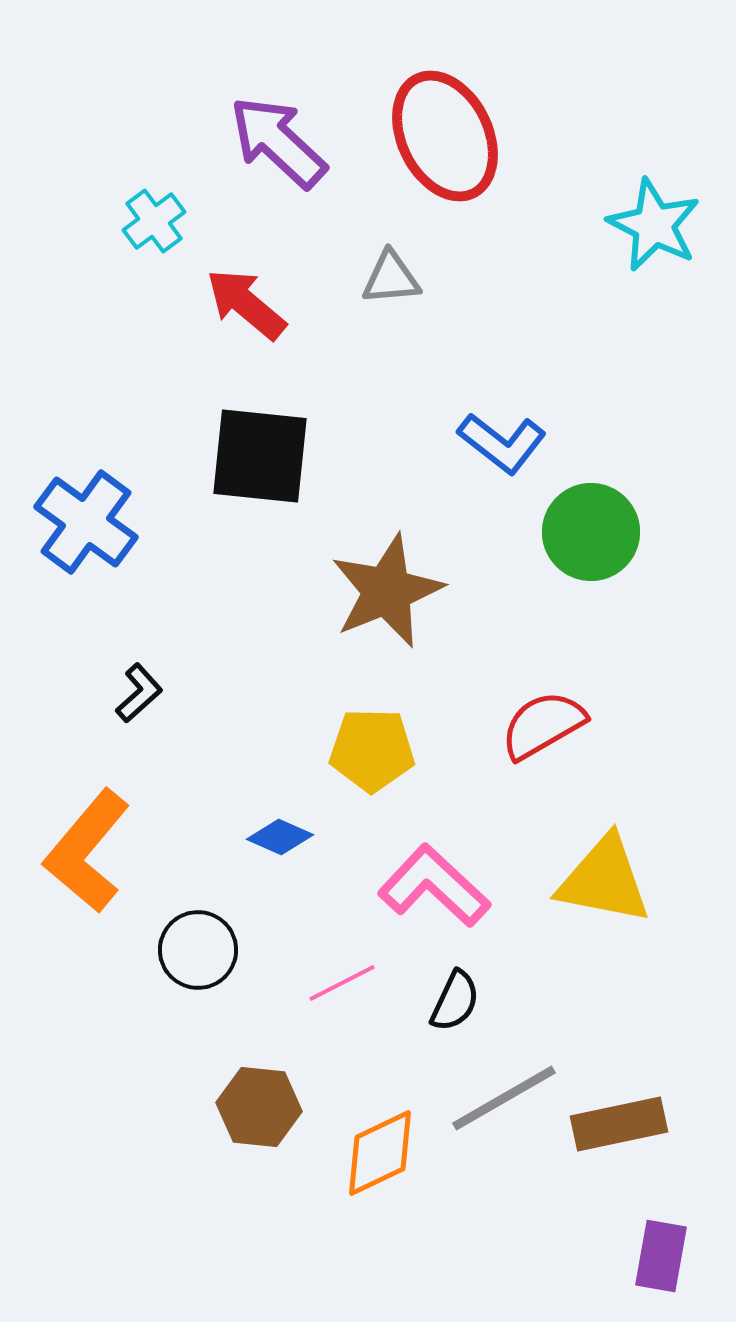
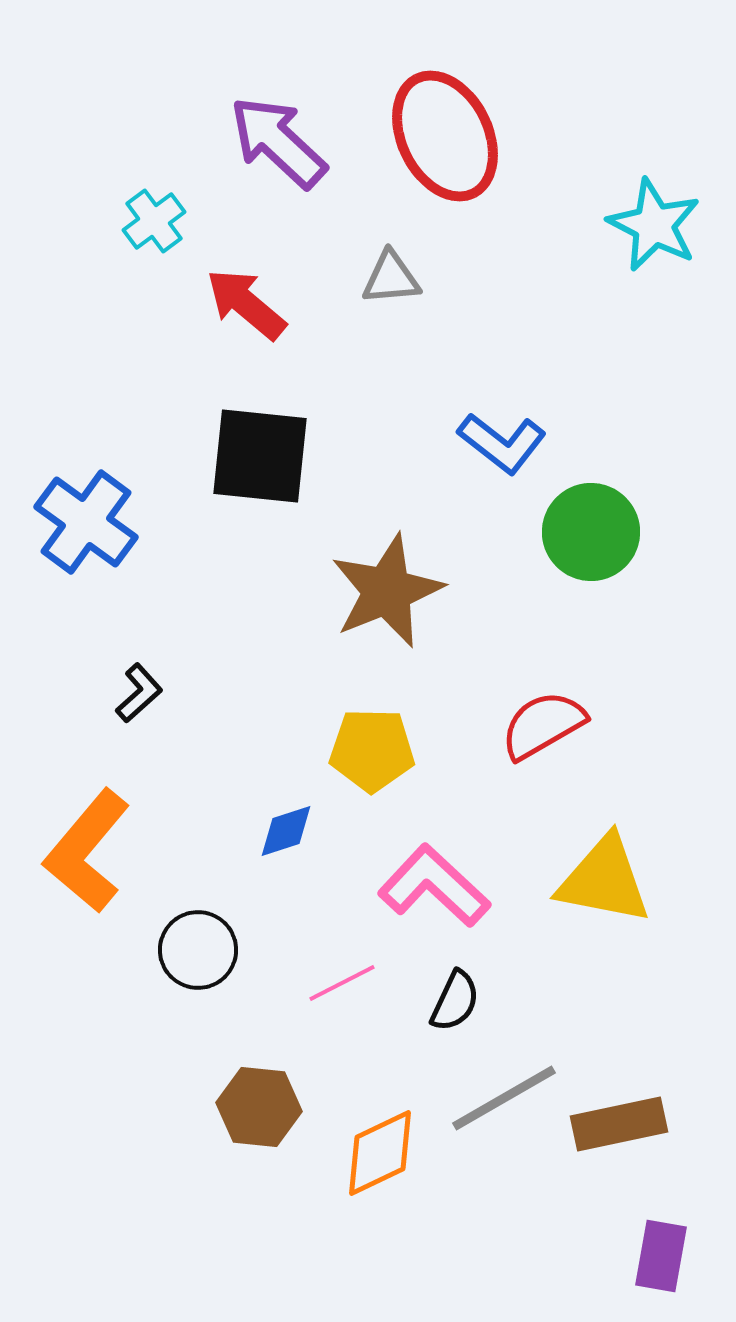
blue diamond: moved 6 px right, 6 px up; rotated 42 degrees counterclockwise
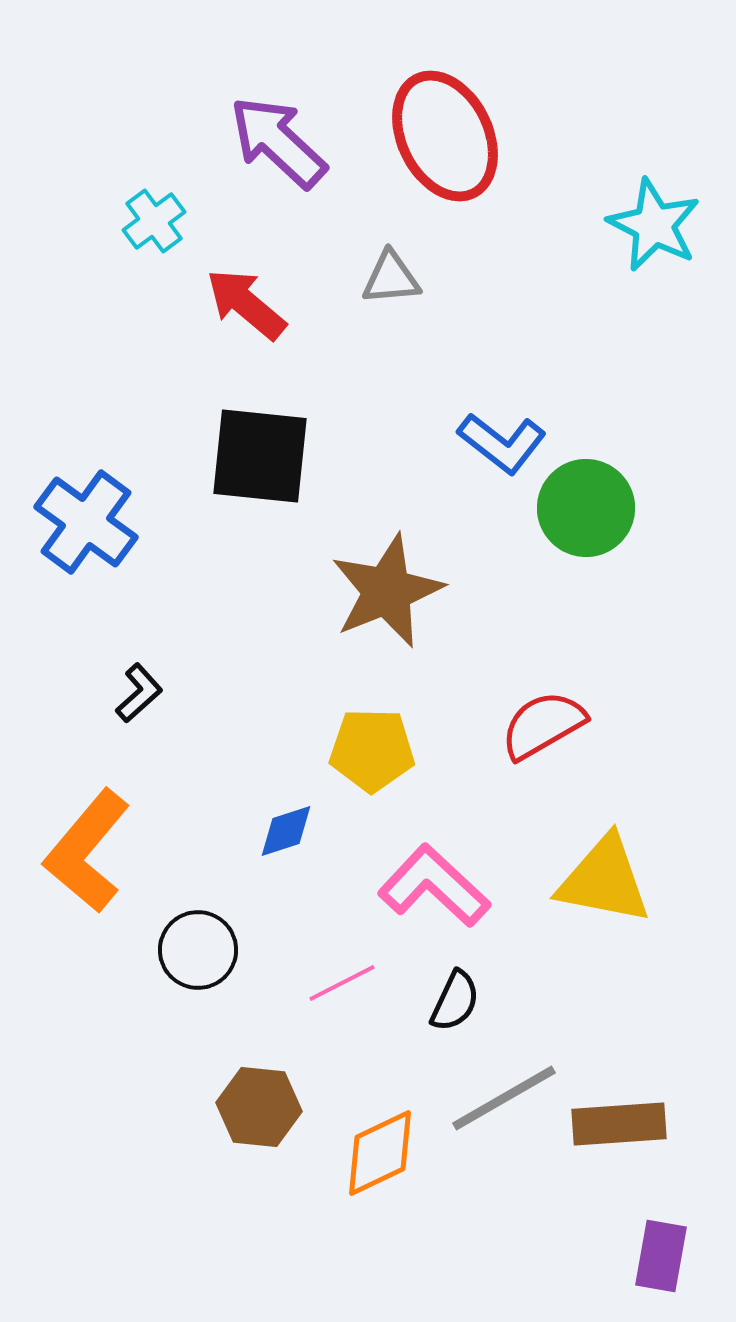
green circle: moved 5 px left, 24 px up
brown rectangle: rotated 8 degrees clockwise
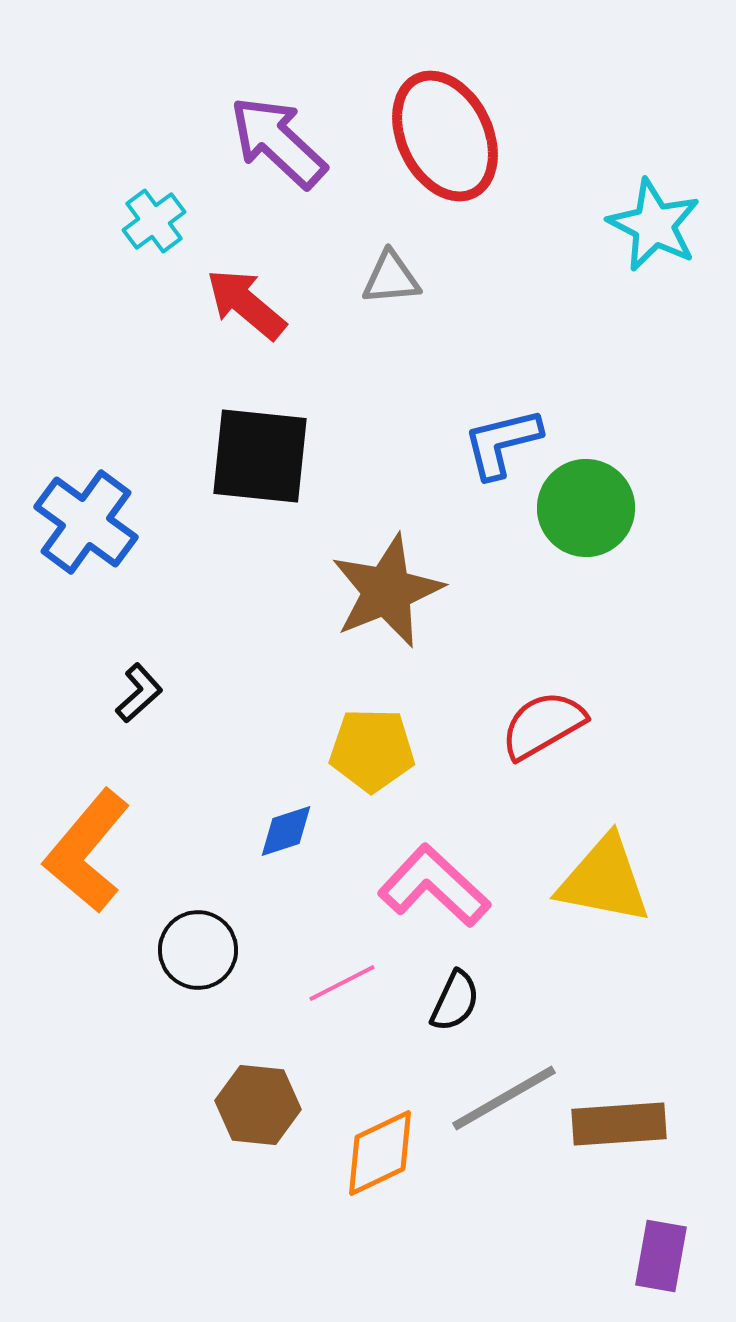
blue L-shape: rotated 128 degrees clockwise
brown hexagon: moved 1 px left, 2 px up
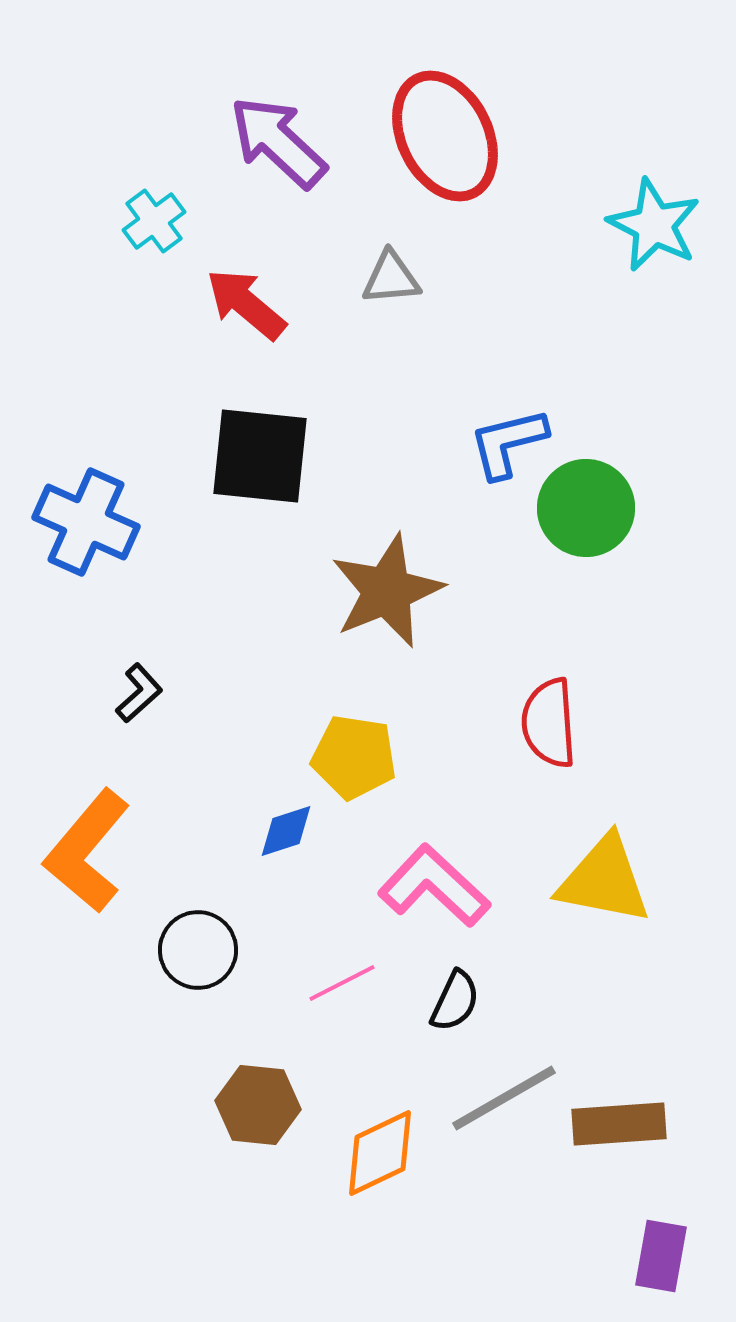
blue L-shape: moved 6 px right
blue cross: rotated 12 degrees counterclockwise
red semicircle: moved 6 px right, 2 px up; rotated 64 degrees counterclockwise
yellow pentagon: moved 18 px left, 7 px down; rotated 8 degrees clockwise
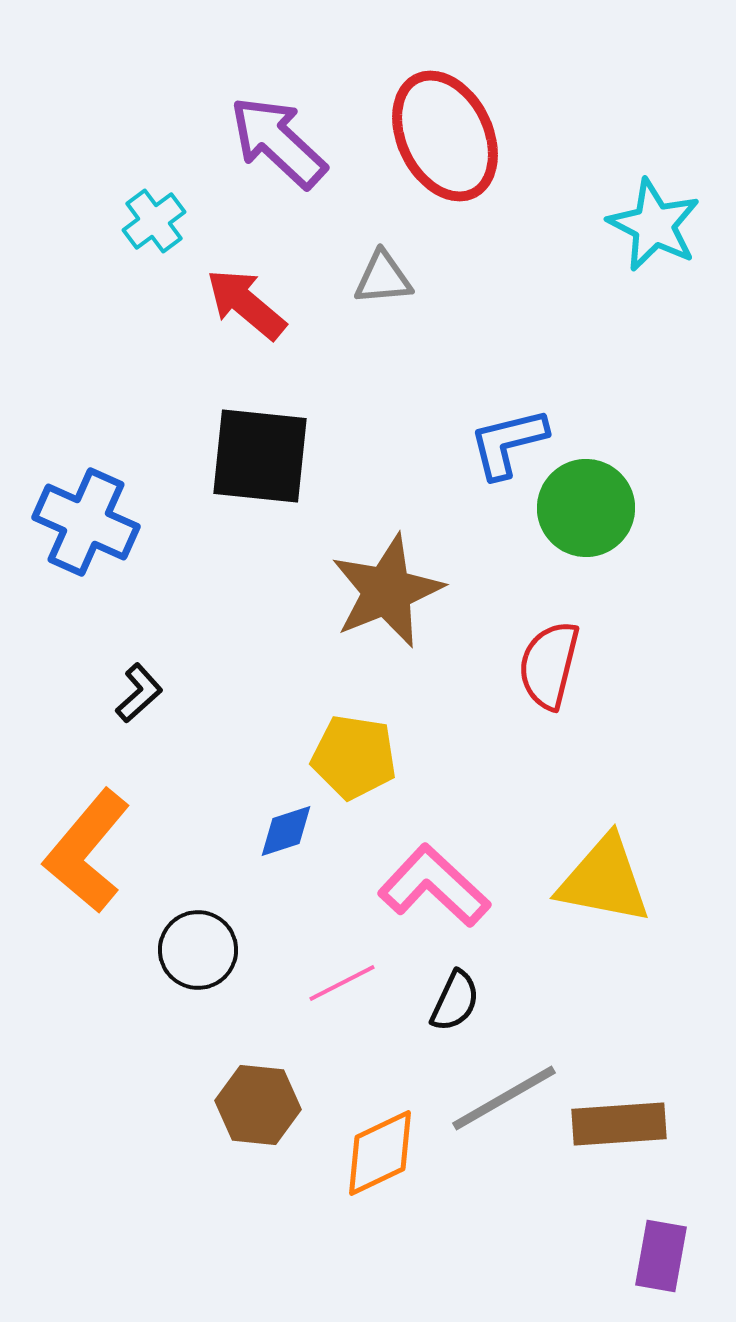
gray triangle: moved 8 px left
red semicircle: moved 58 px up; rotated 18 degrees clockwise
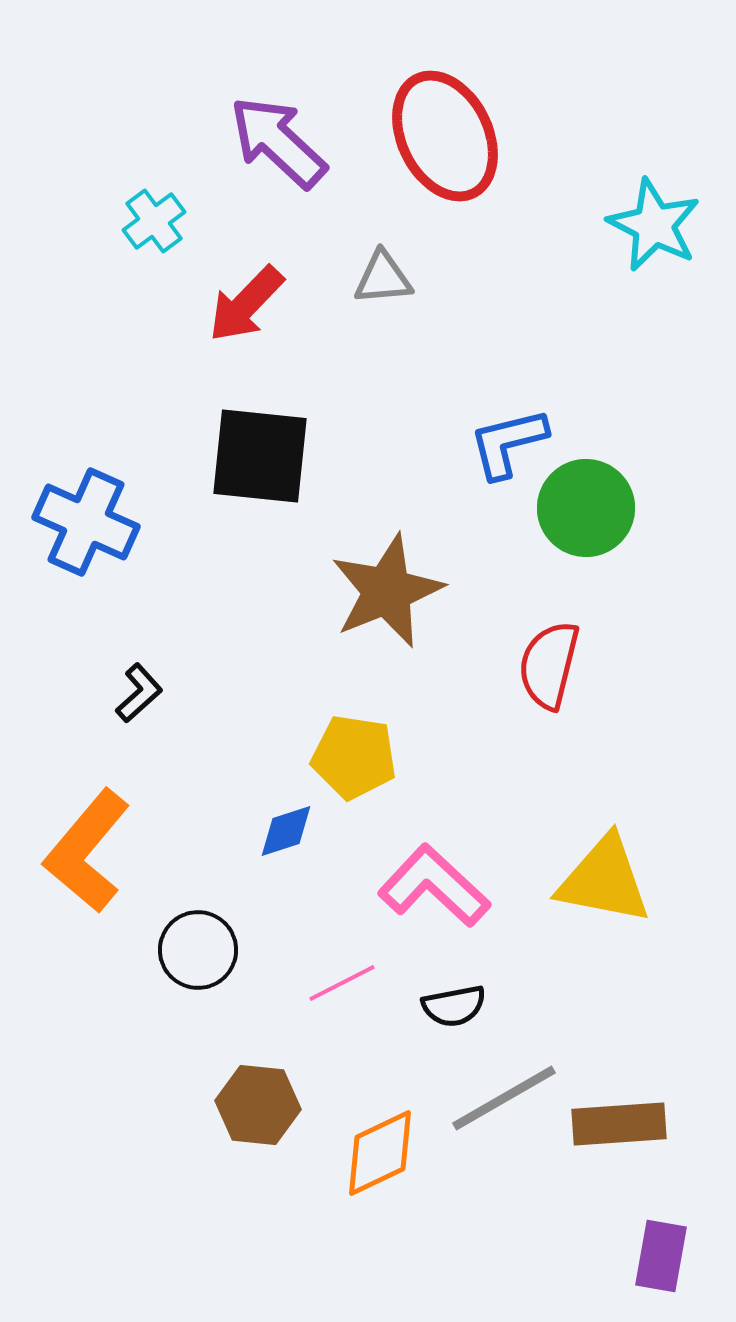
red arrow: rotated 86 degrees counterclockwise
black semicircle: moved 1 px left, 5 px down; rotated 54 degrees clockwise
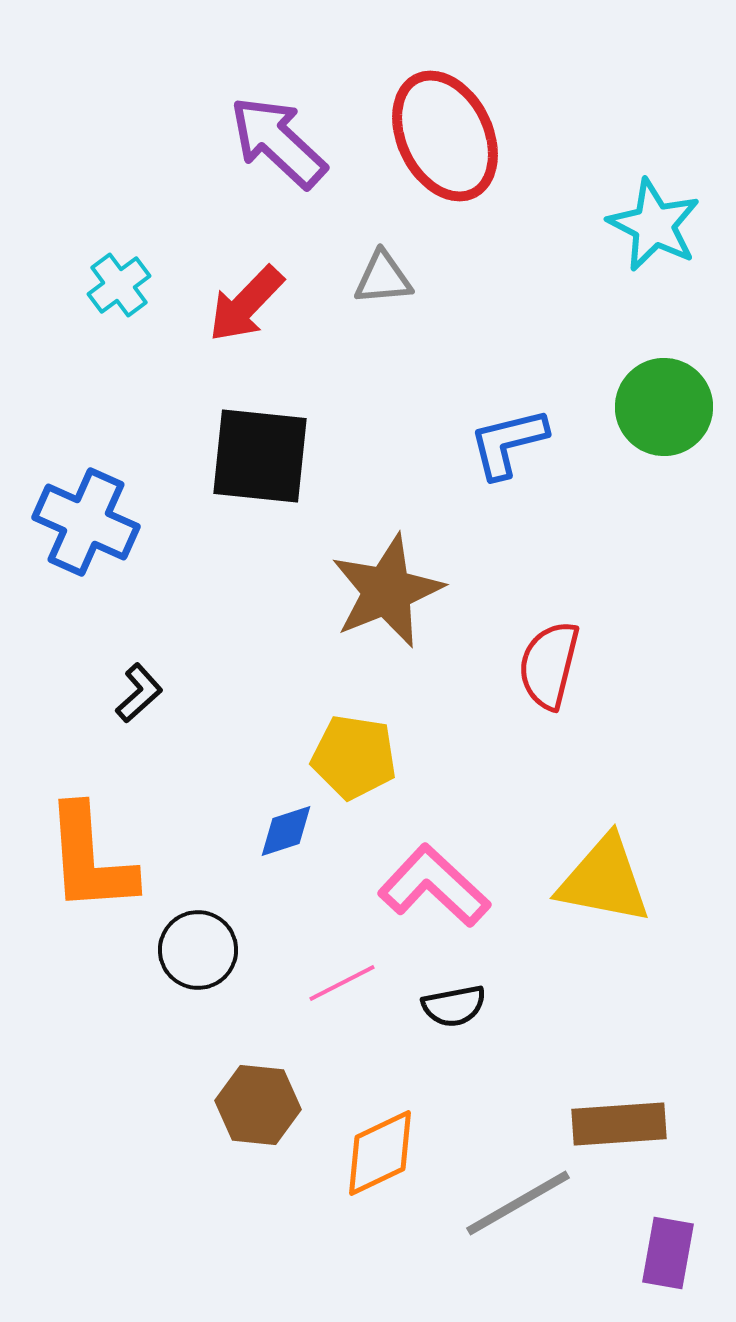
cyan cross: moved 35 px left, 64 px down
green circle: moved 78 px right, 101 px up
orange L-shape: moved 3 px right, 8 px down; rotated 44 degrees counterclockwise
gray line: moved 14 px right, 105 px down
purple rectangle: moved 7 px right, 3 px up
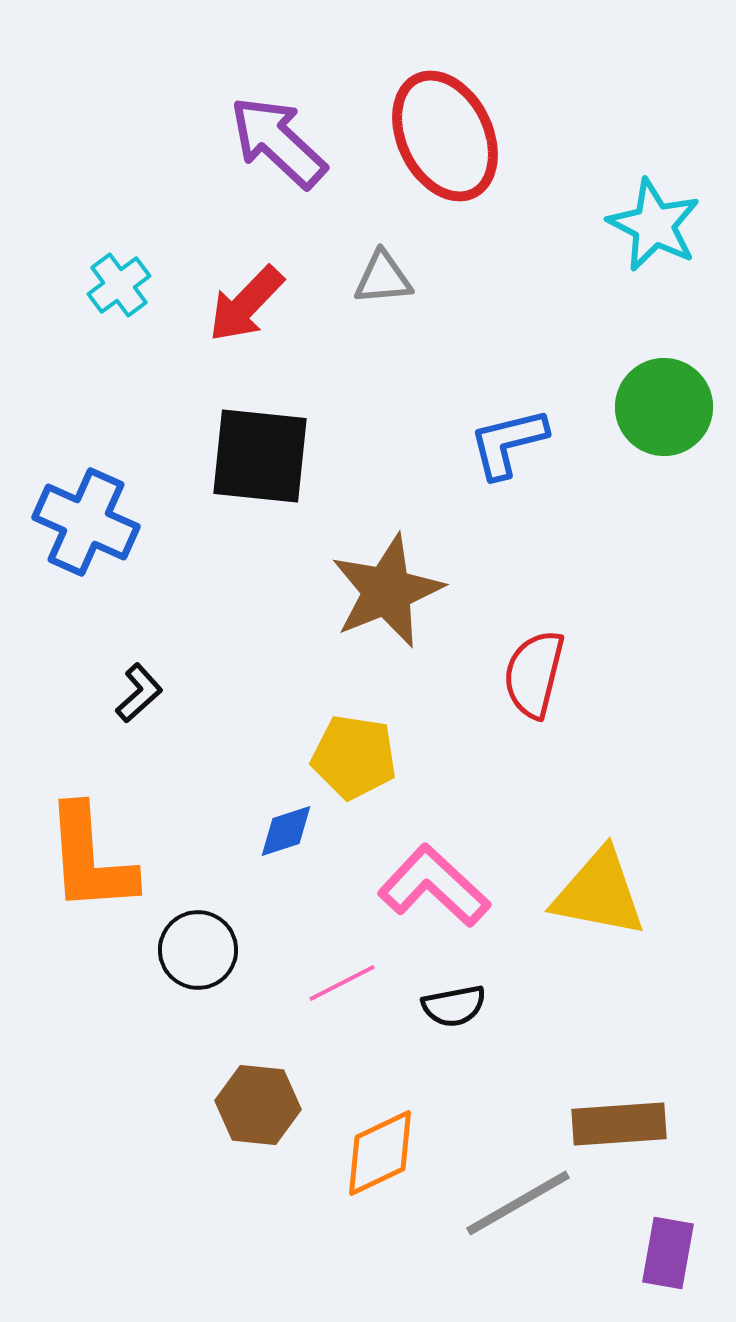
red semicircle: moved 15 px left, 9 px down
yellow triangle: moved 5 px left, 13 px down
